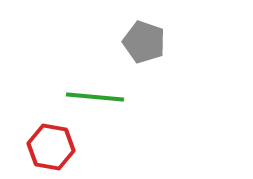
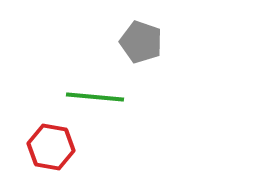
gray pentagon: moved 3 px left
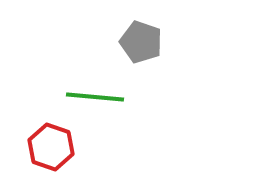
red hexagon: rotated 9 degrees clockwise
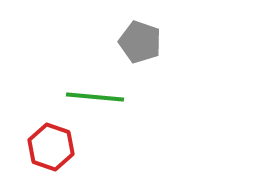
gray pentagon: moved 1 px left
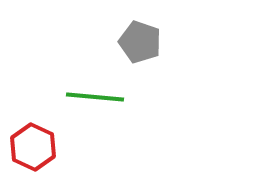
red hexagon: moved 18 px left; rotated 6 degrees clockwise
